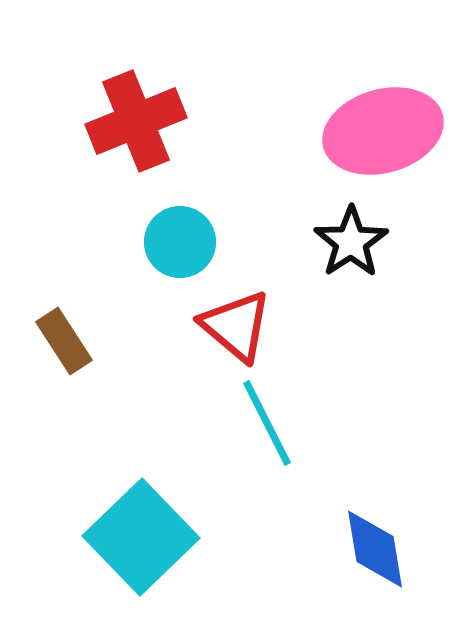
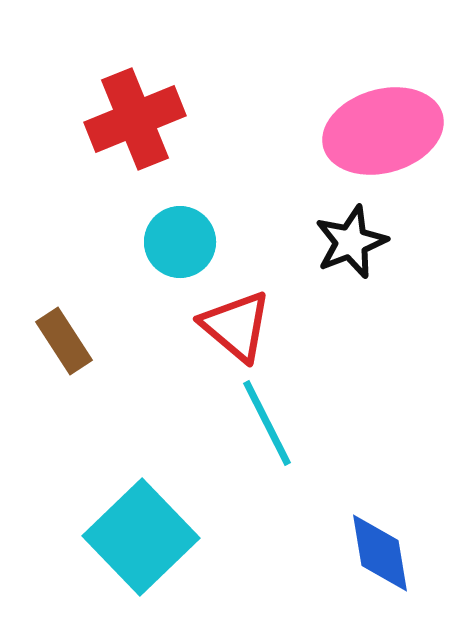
red cross: moved 1 px left, 2 px up
black star: rotated 12 degrees clockwise
blue diamond: moved 5 px right, 4 px down
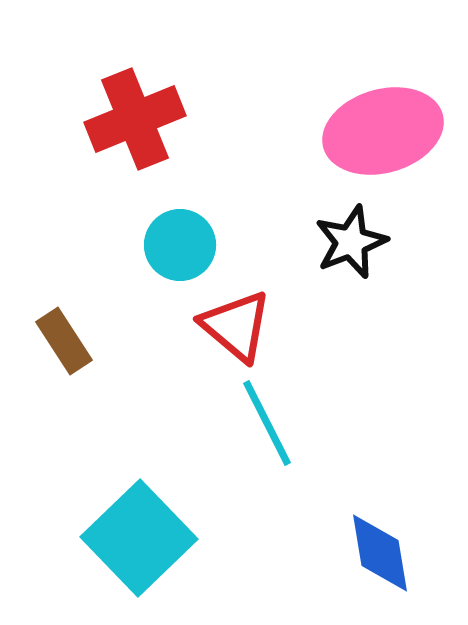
cyan circle: moved 3 px down
cyan square: moved 2 px left, 1 px down
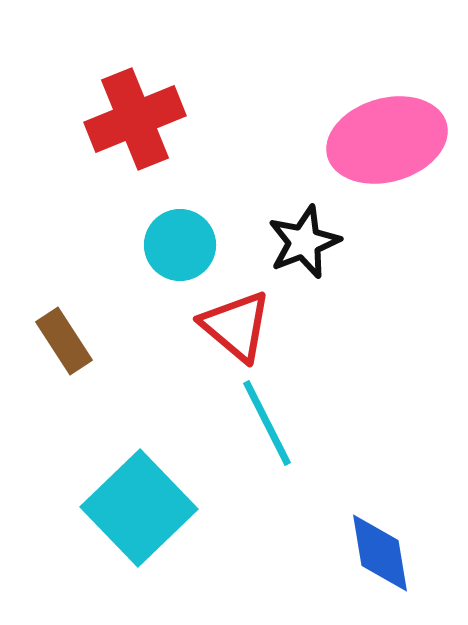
pink ellipse: moved 4 px right, 9 px down
black star: moved 47 px left
cyan square: moved 30 px up
